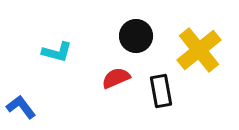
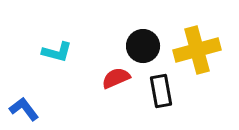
black circle: moved 7 px right, 10 px down
yellow cross: moved 2 px left; rotated 24 degrees clockwise
blue L-shape: moved 3 px right, 2 px down
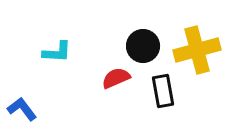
cyan L-shape: rotated 12 degrees counterclockwise
black rectangle: moved 2 px right
blue L-shape: moved 2 px left
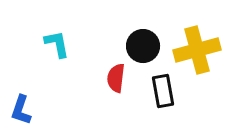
cyan L-shape: moved 8 px up; rotated 104 degrees counterclockwise
red semicircle: rotated 60 degrees counterclockwise
blue L-shape: moved 1 px left, 1 px down; rotated 124 degrees counterclockwise
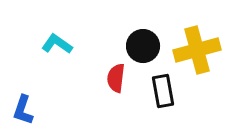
cyan L-shape: rotated 44 degrees counterclockwise
blue L-shape: moved 2 px right
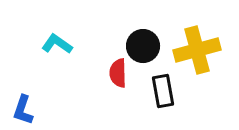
red semicircle: moved 2 px right, 5 px up; rotated 8 degrees counterclockwise
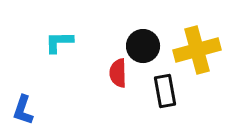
cyan L-shape: moved 2 px right, 2 px up; rotated 36 degrees counterclockwise
black rectangle: moved 2 px right
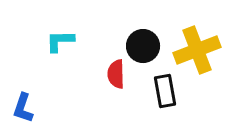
cyan L-shape: moved 1 px right, 1 px up
yellow cross: rotated 6 degrees counterclockwise
red semicircle: moved 2 px left, 1 px down
blue L-shape: moved 2 px up
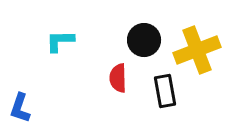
black circle: moved 1 px right, 6 px up
red semicircle: moved 2 px right, 4 px down
blue L-shape: moved 3 px left
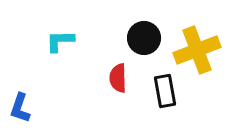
black circle: moved 2 px up
